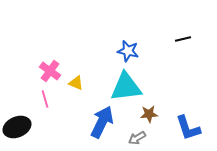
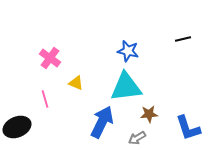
pink cross: moved 13 px up
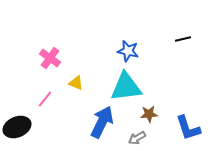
pink line: rotated 54 degrees clockwise
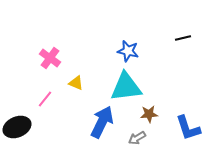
black line: moved 1 px up
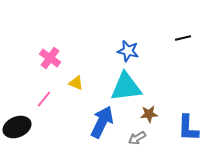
pink line: moved 1 px left
blue L-shape: rotated 20 degrees clockwise
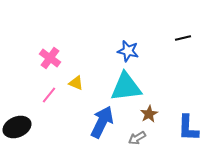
pink line: moved 5 px right, 4 px up
brown star: rotated 24 degrees counterclockwise
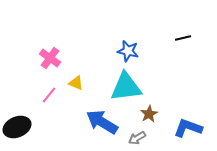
blue arrow: rotated 84 degrees counterclockwise
blue L-shape: rotated 108 degrees clockwise
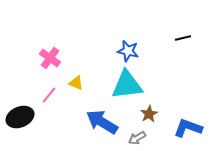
cyan triangle: moved 1 px right, 2 px up
black ellipse: moved 3 px right, 10 px up
